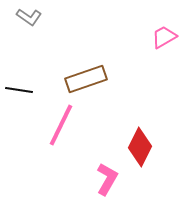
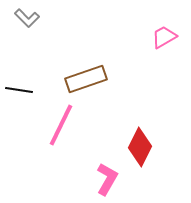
gray L-shape: moved 2 px left, 1 px down; rotated 10 degrees clockwise
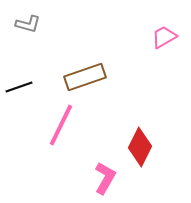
gray L-shape: moved 1 px right, 6 px down; rotated 30 degrees counterclockwise
brown rectangle: moved 1 px left, 2 px up
black line: moved 3 px up; rotated 28 degrees counterclockwise
pink L-shape: moved 2 px left, 1 px up
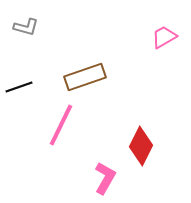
gray L-shape: moved 2 px left, 3 px down
red diamond: moved 1 px right, 1 px up
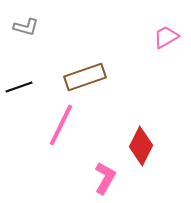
pink trapezoid: moved 2 px right
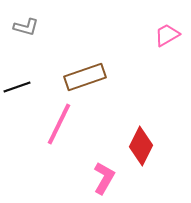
pink trapezoid: moved 1 px right, 2 px up
black line: moved 2 px left
pink line: moved 2 px left, 1 px up
pink L-shape: moved 1 px left
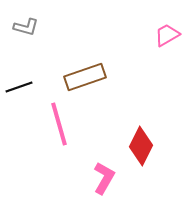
black line: moved 2 px right
pink line: rotated 42 degrees counterclockwise
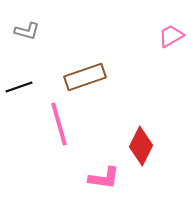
gray L-shape: moved 1 px right, 4 px down
pink trapezoid: moved 4 px right, 1 px down
pink L-shape: rotated 68 degrees clockwise
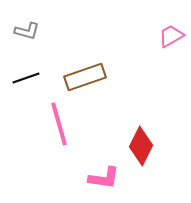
black line: moved 7 px right, 9 px up
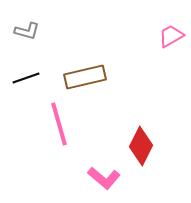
brown rectangle: rotated 6 degrees clockwise
pink L-shape: rotated 32 degrees clockwise
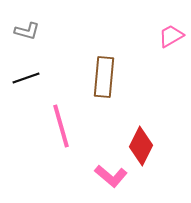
brown rectangle: moved 19 px right; rotated 72 degrees counterclockwise
pink line: moved 2 px right, 2 px down
pink L-shape: moved 7 px right, 2 px up
